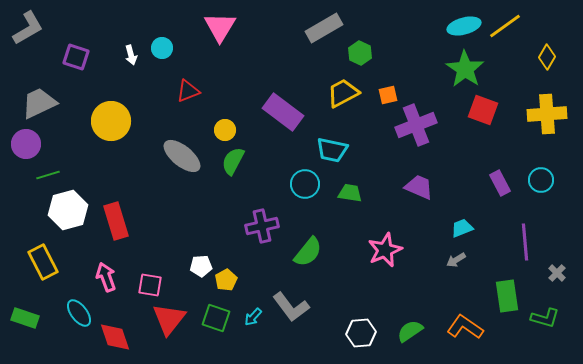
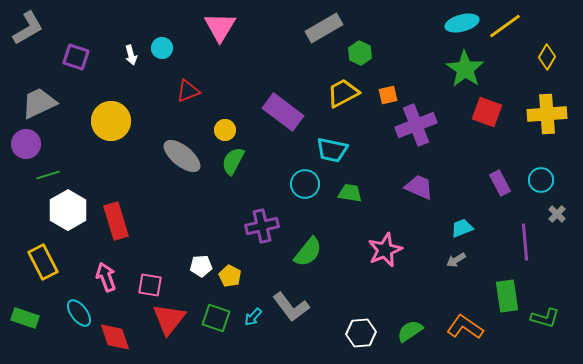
cyan ellipse at (464, 26): moved 2 px left, 3 px up
red square at (483, 110): moved 4 px right, 2 px down
white hexagon at (68, 210): rotated 15 degrees counterclockwise
gray cross at (557, 273): moved 59 px up
yellow pentagon at (226, 280): moved 4 px right, 4 px up; rotated 15 degrees counterclockwise
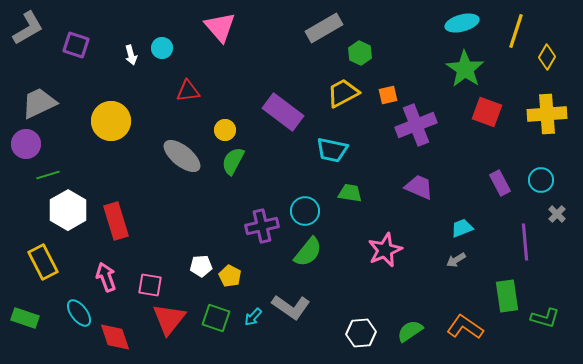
yellow line at (505, 26): moved 11 px right, 5 px down; rotated 36 degrees counterclockwise
pink triangle at (220, 27): rotated 12 degrees counterclockwise
purple square at (76, 57): moved 12 px up
red triangle at (188, 91): rotated 15 degrees clockwise
cyan circle at (305, 184): moved 27 px down
gray L-shape at (291, 307): rotated 18 degrees counterclockwise
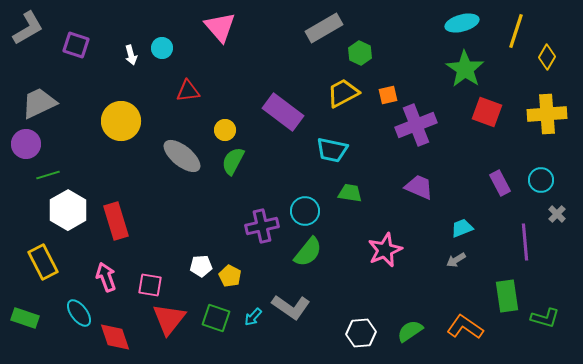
yellow circle at (111, 121): moved 10 px right
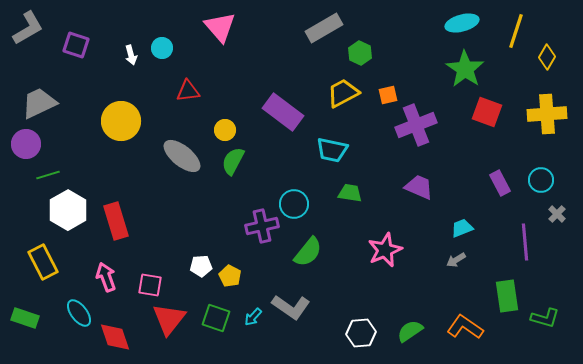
cyan circle at (305, 211): moved 11 px left, 7 px up
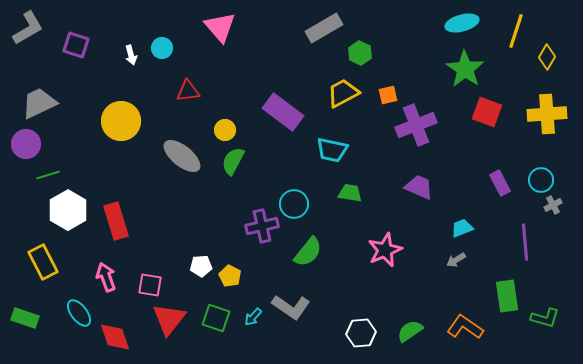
gray cross at (557, 214): moved 4 px left, 9 px up; rotated 18 degrees clockwise
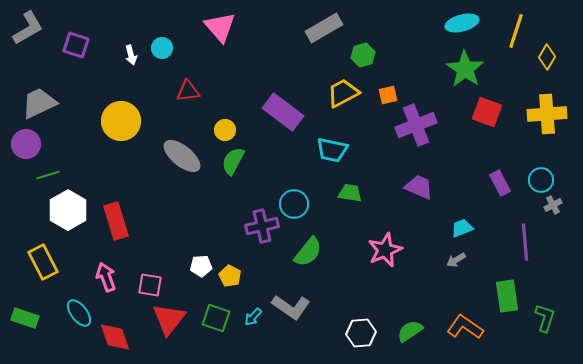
green hexagon at (360, 53): moved 3 px right, 2 px down; rotated 20 degrees clockwise
green L-shape at (545, 318): rotated 88 degrees counterclockwise
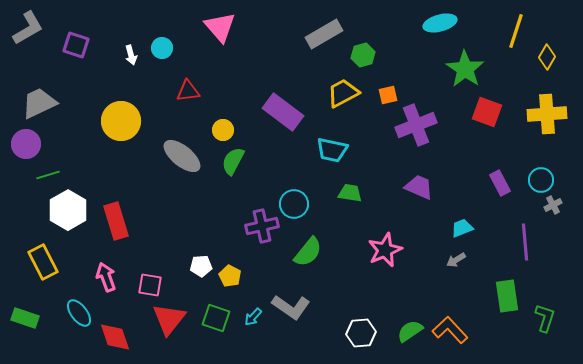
cyan ellipse at (462, 23): moved 22 px left
gray rectangle at (324, 28): moved 6 px down
yellow circle at (225, 130): moved 2 px left
orange L-shape at (465, 327): moved 15 px left, 3 px down; rotated 12 degrees clockwise
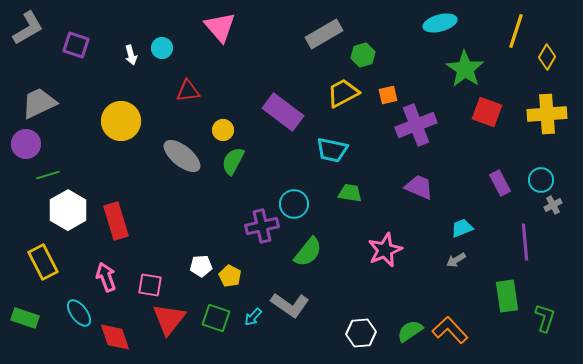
gray L-shape at (291, 307): moved 1 px left, 2 px up
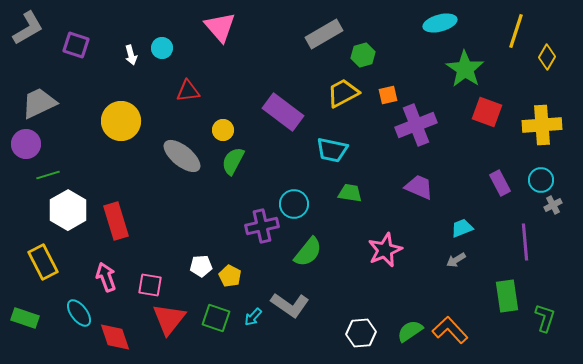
yellow cross at (547, 114): moved 5 px left, 11 px down
